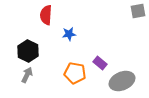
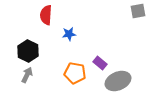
gray ellipse: moved 4 px left
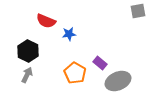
red semicircle: moved 6 px down; rotated 72 degrees counterclockwise
orange pentagon: rotated 20 degrees clockwise
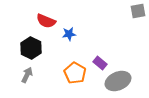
black hexagon: moved 3 px right, 3 px up
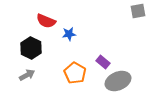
purple rectangle: moved 3 px right, 1 px up
gray arrow: rotated 35 degrees clockwise
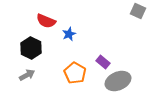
gray square: rotated 35 degrees clockwise
blue star: rotated 16 degrees counterclockwise
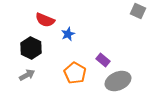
red semicircle: moved 1 px left, 1 px up
blue star: moved 1 px left
purple rectangle: moved 2 px up
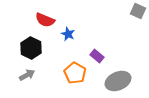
blue star: rotated 24 degrees counterclockwise
purple rectangle: moved 6 px left, 4 px up
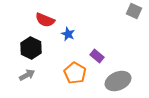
gray square: moved 4 px left
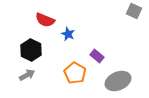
black hexagon: moved 2 px down
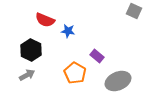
blue star: moved 3 px up; rotated 16 degrees counterclockwise
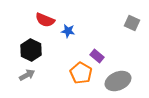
gray square: moved 2 px left, 12 px down
orange pentagon: moved 6 px right
